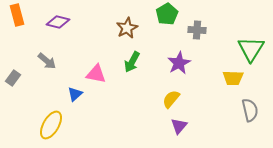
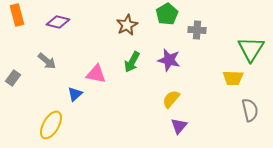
brown star: moved 3 px up
purple star: moved 10 px left, 3 px up; rotated 30 degrees counterclockwise
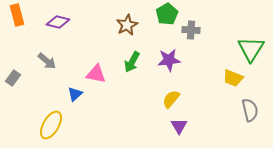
gray cross: moved 6 px left
purple star: rotated 20 degrees counterclockwise
yellow trapezoid: rotated 20 degrees clockwise
purple triangle: rotated 12 degrees counterclockwise
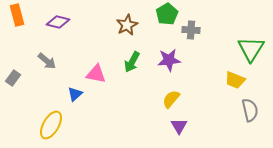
yellow trapezoid: moved 2 px right, 2 px down
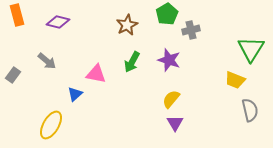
gray cross: rotated 18 degrees counterclockwise
purple star: rotated 25 degrees clockwise
gray rectangle: moved 3 px up
purple triangle: moved 4 px left, 3 px up
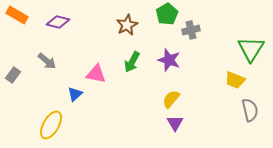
orange rectangle: rotated 45 degrees counterclockwise
